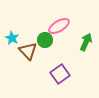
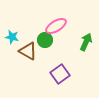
pink ellipse: moved 3 px left
cyan star: moved 1 px up; rotated 16 degrees counterclockwise
brown triangle: rotated 18 degrees counterclockwise
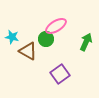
green circle: moved 1 px right, 1 px up
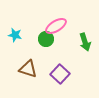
cyan star: moved 3 px right, 2 px up
green arrow: moved 1 px left; rotated 138 degrees clockwise
brown triangle: moved 18 px down; rotated 12 degrees counterclockwise
purple square: rotated 12 degrees counterclockwise
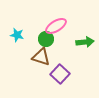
cyan star: moved 2 px right
green arrow: rotated 78 degrees counterclockwise
brown triangle: moved 13 px right, 12 px up
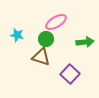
pink ellipse: moved 4 px up
purple square: moved 10 px right
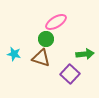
cyan star: moved 3 px left, 19 px down
green arrow: moved 12 px down
brown triangle: moved 1 px down
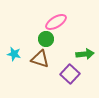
brown triangle: moved 1 px left, 1 px down
